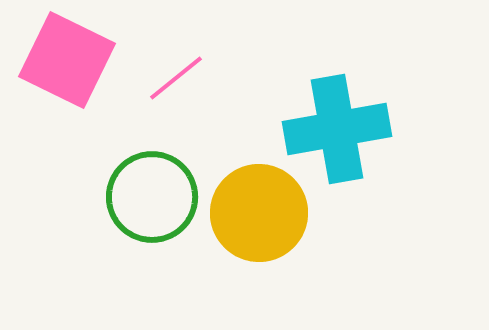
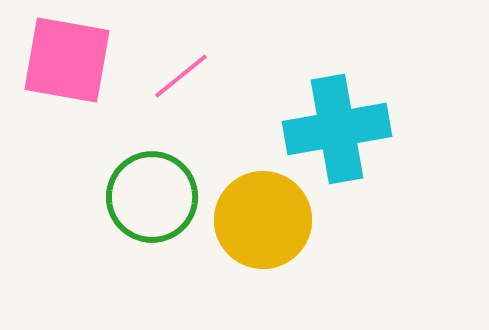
pink square: rotated 16 degrees counterclockwise
pink line: moved 5 px right, 2 px up
yellow circle: moved 4 px right, 7 px down
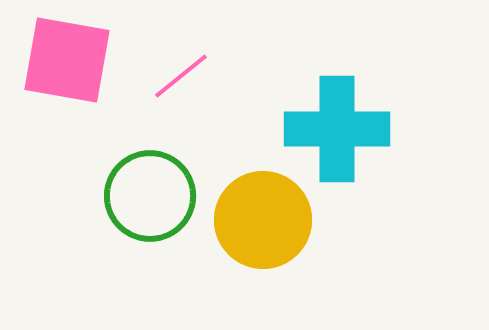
cyan cross: rotated 10 degrees clockwise
green circle: moved 2 px left, 1 px up
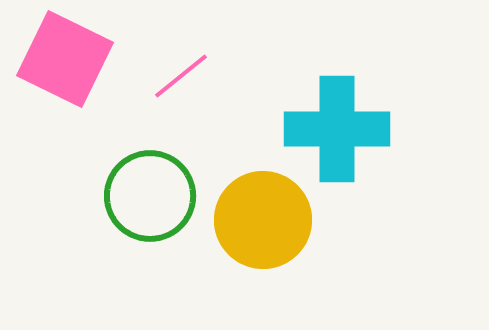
pink square: moved 2 px left, 1 px up; rotated 16 degrees clockwise
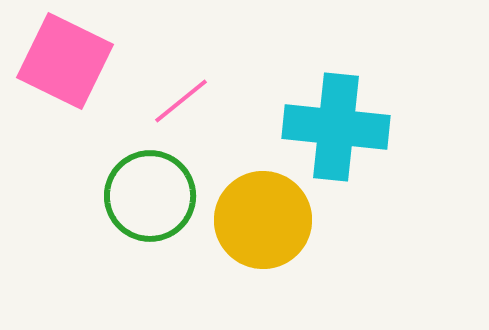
pink square: moved 2 px down
pink line: moved 25 px down
cyan cross: moved 1 px left, 2 px up; rotated 6 degrees clockwise
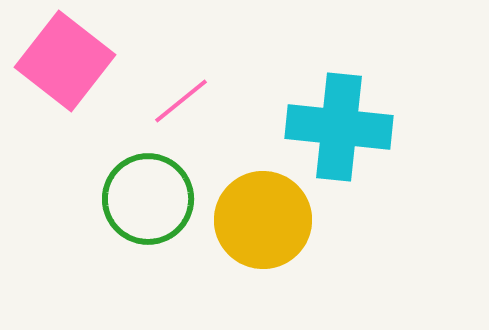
pink square: rotated 12 degrees clockwise
cyan cross: moved 3 px right
green circle: moved 2 px left, 3 px down
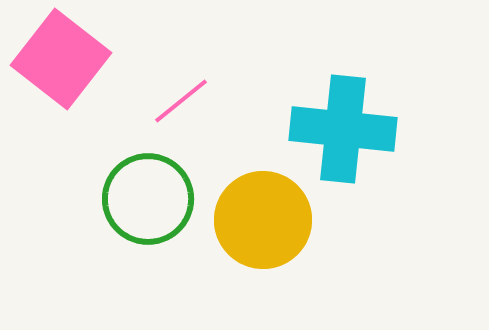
pink square: moved 4 px left, 2 px up
cyan cross: moved 4 px right, 2 px down
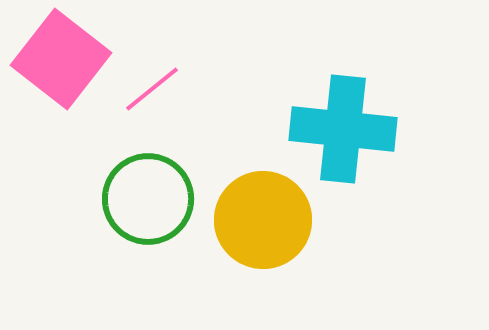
pink line: moved 29 px left, 12 px up
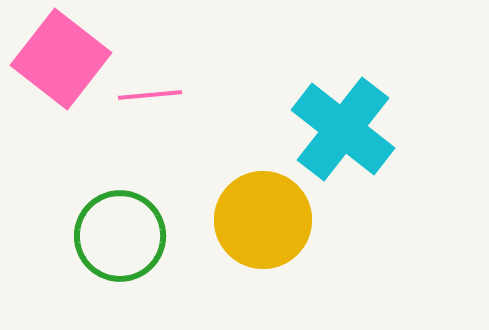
pink line: moved 2 px left, 6 px down; rotated 34 degrees clockwise
cyan cross: rotated 32 degrees clockwise
green circle: moved 28 px left, 37 px down
